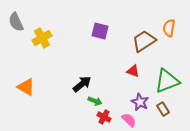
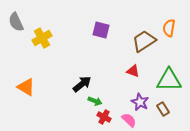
purple square: moved 1 px right, 1 px up
green triangle: moved 2 px right, 1 px up; rotated 20 degrees clockwise
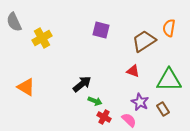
gray semicircle: moved 2 px left
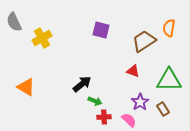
purple star: rotated 12 degrees clockwise
red cross: rotated 32 degrees counterclockwise
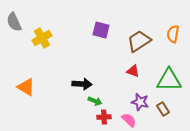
orange semicircle: moved 4 px right, 6 px down
brown trapezoid: moved 5 px left
black arrow: rotated 42 degrees clockwise
purple star: rotated 24 degrees counterclockwise
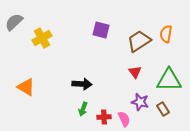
gray semicircle: rotated 72 degrees clockwise
orange semicircle: moved 7 px left
red triangle: moved 2 px right, 1 px down; rotated 32 degrees clockwise
green arrow: moved 12 px left, 8 px down; rotated 88 degrees clockwise
pink semicircle: moved 5 px left, 1 px up; rotated 21 degrees clockwise
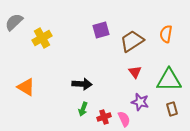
purple square: rotated 30 degrees counterclockwise
brown trapezoid: moved 7 px left
brown rectangle: moved 9 px right; rotated 16 degrees clockwise
red cross: rotated 16 degrees counterclockwise
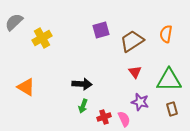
green arrow: moved 3 px up
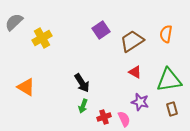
purple square: rotated 18 degrees counterclockwise
red triangle: rotated 24 degrees counterclockwise
green triangle: rotated 8 degrees counterclockwise
black arrow: moved 1 px up; rotated 54 degrees clockwise
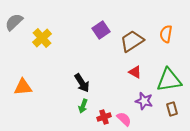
yellow cross: rotated 12 degrees counterclockwise
orange triangle: moved 3 px left; rotated 36 degrees counterclockwise
purple star: moved 4 px right, 1 px up
pink semicircle: rotated 21 degrees counterclockwise
